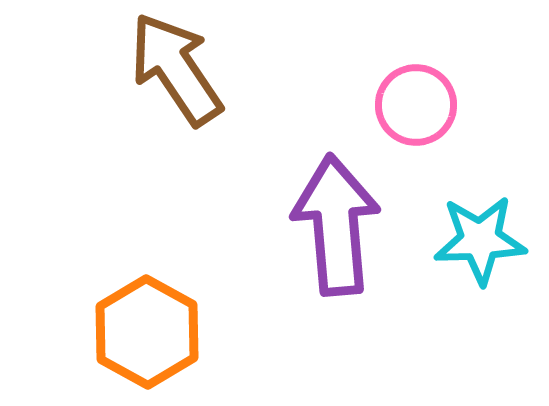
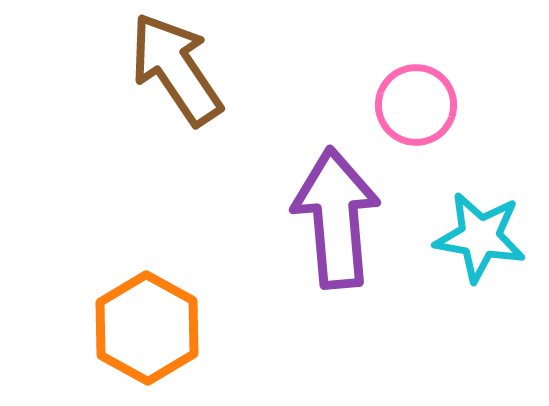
purple arrow: moved 7 px up
cyan star: moved 3 px up; rotated 12 degrees clockwise
orange hexagon: moved 4 px up
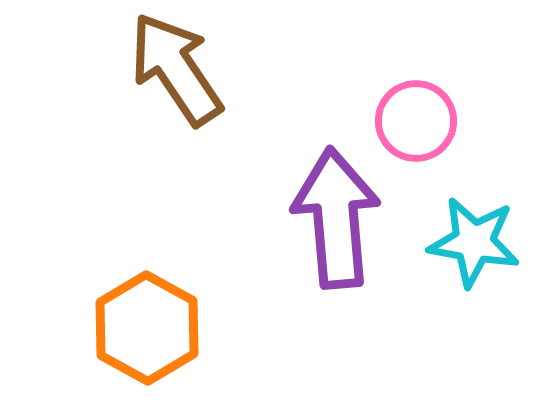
pink circle: moved 16 px down
cyan star: moved 6 px left, 5 px down
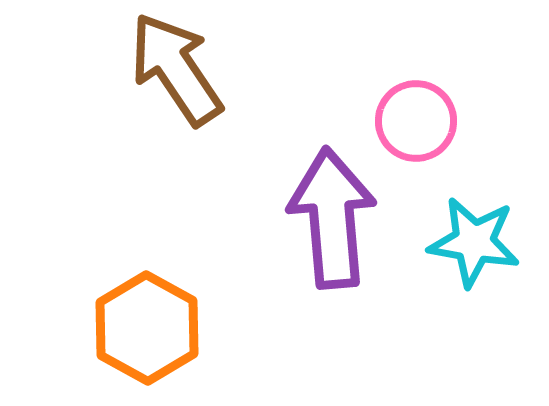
purple arrow: moved 4 px left
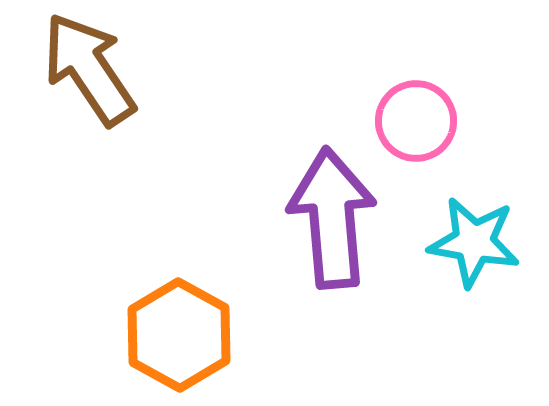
brown arrow: moved 87 px left
orange hexagon: moved 32 px right, 7 px down
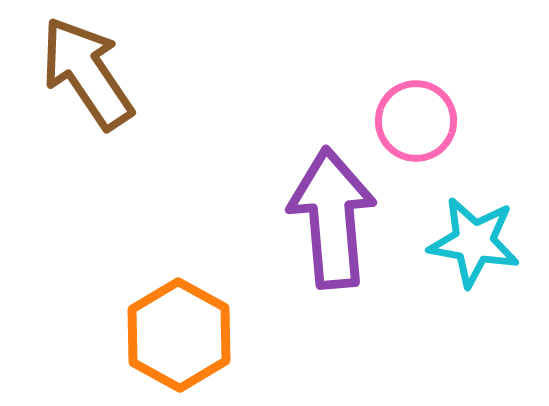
brown arrow: moved 2 px left, 4 px down
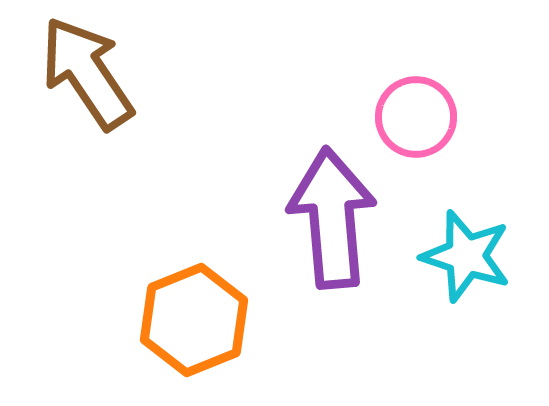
pink circle: moved 4 px up
cyan star: moved 8 px left, 14 px down; rotated 8 degrees clockwise
orange hexagon: moved 15 px right, 15 px up; rotated 9 degrees clockwise
